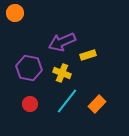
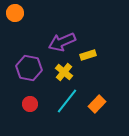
yellow cross: moved 2 px right, 1 px up; rotated 18 degrees clockwise
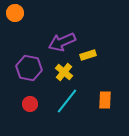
orange rectangle: moved 8 px right, 4 px up; rotated 42 degrees counterclockwise
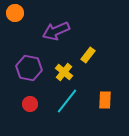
purple arrow: moved 6 px left, 11 px up
yellow rectangle: rotated 35 degrees counterclockwise
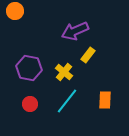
orange circle: moved 2 px up
purple arrow: moved 19 px right
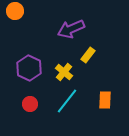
purple arrow: moved 4 px left, 2 px up
purple hexagon: rotated 15 degrees clockwise
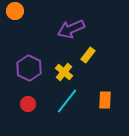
red circle: moved 2 px left
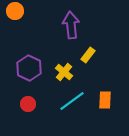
purple arrow: moved 4 px up; rotated 108 degrees clockwise
cyan line: moved 5 px right; rotated 16 degrees clockwise
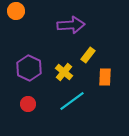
orange circle: moved 1 px right
purple arrow: rotated 92 degrees clockwise
orange rectangle: moved 23 px up
